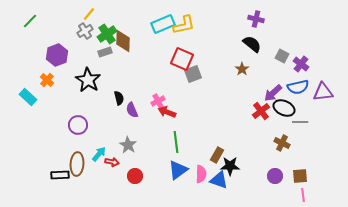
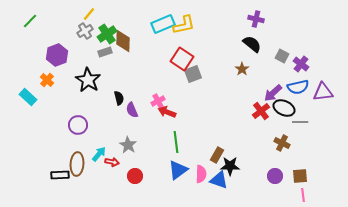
red square at (182, 59): rotated 10 degrees clockwise
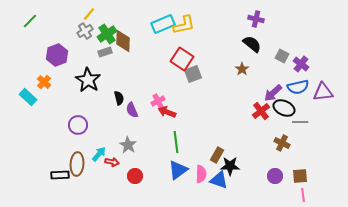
orange cross at (47, 80): moved 3 px left, 2 px down
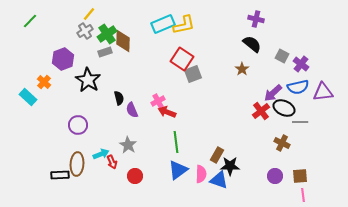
purple hexagon at (57, 55): moved 6 px right, 4 px down
cyan arrow at (99, 154): moved 2 px right; rotated 28 degrees clockwise
red arrow at (112, 162): rotated 56 degrees clockwise
